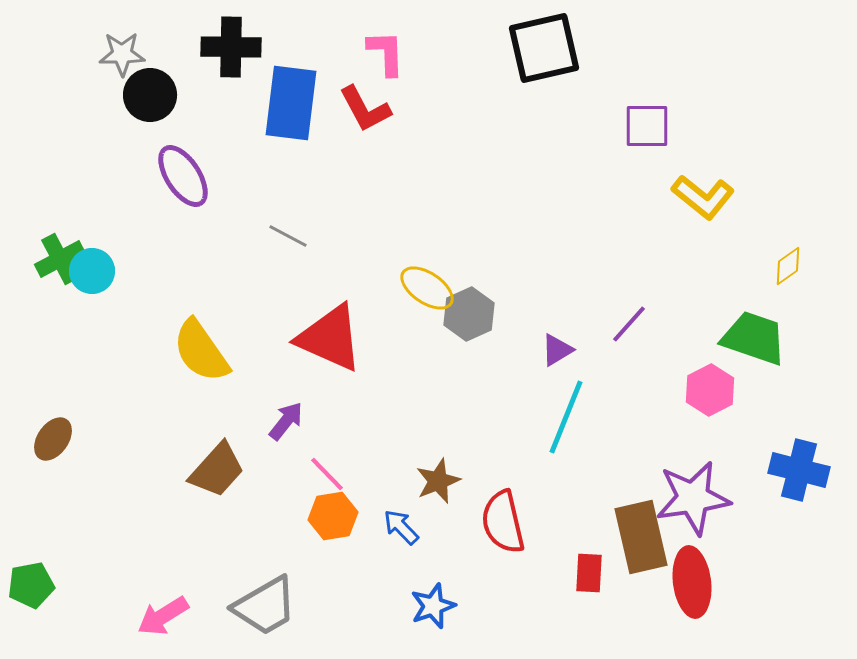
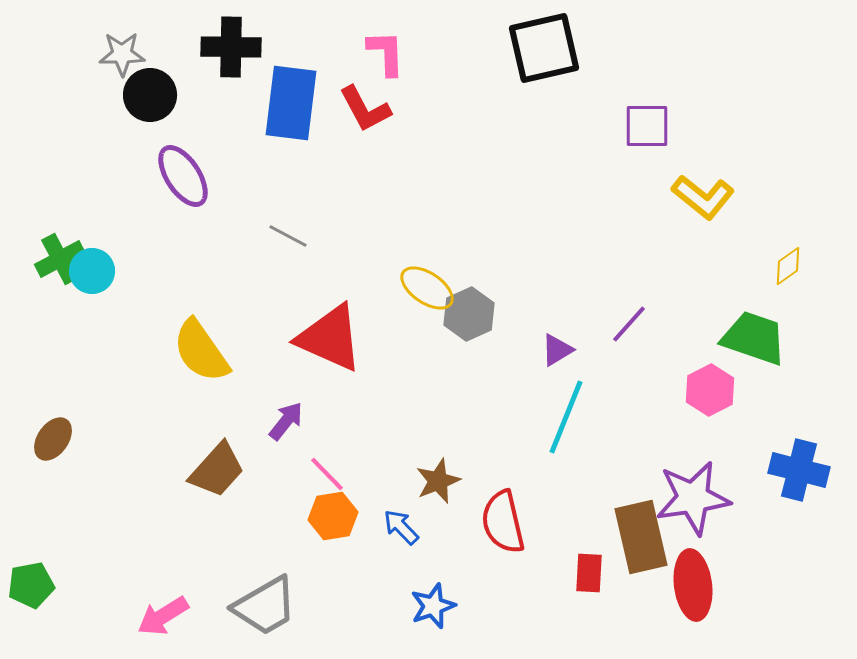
red ellipse: moved 1 px right, 3 px down
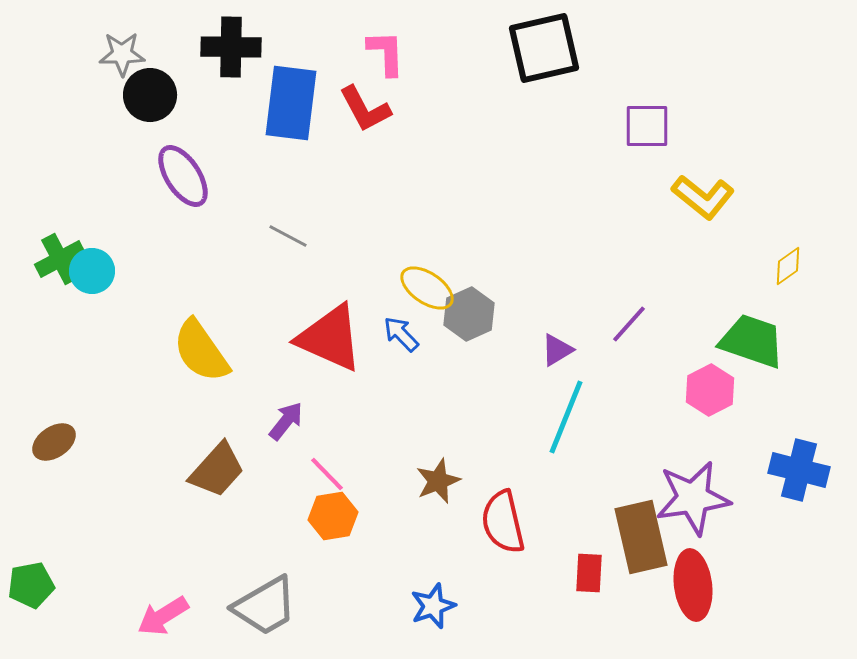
green trapezoid: moved 2 px left, 3 px down
brown ellipse: moved 1 px right, 3 px down; rotated 21 degrees clockwise
blue arrow: moved 193 px up
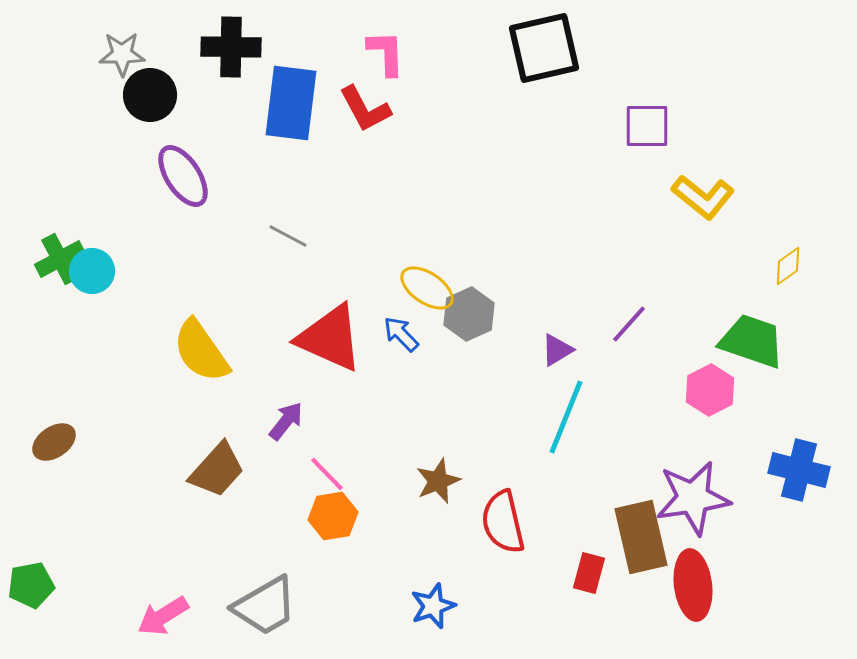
red rectangle: rotated 12 degrees clockwise
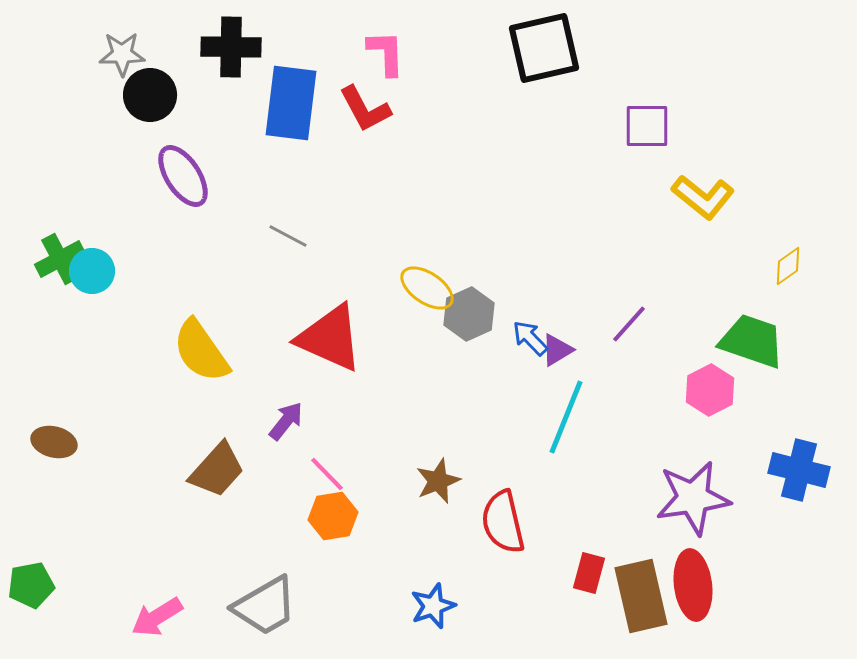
blue arrow: moved 129 px right, 4 px down
brown ellipse: rotated 48 degrees clockwise
brown rectangle: moved 59 px down
pink arrow: moved 6 px left, 1 px down
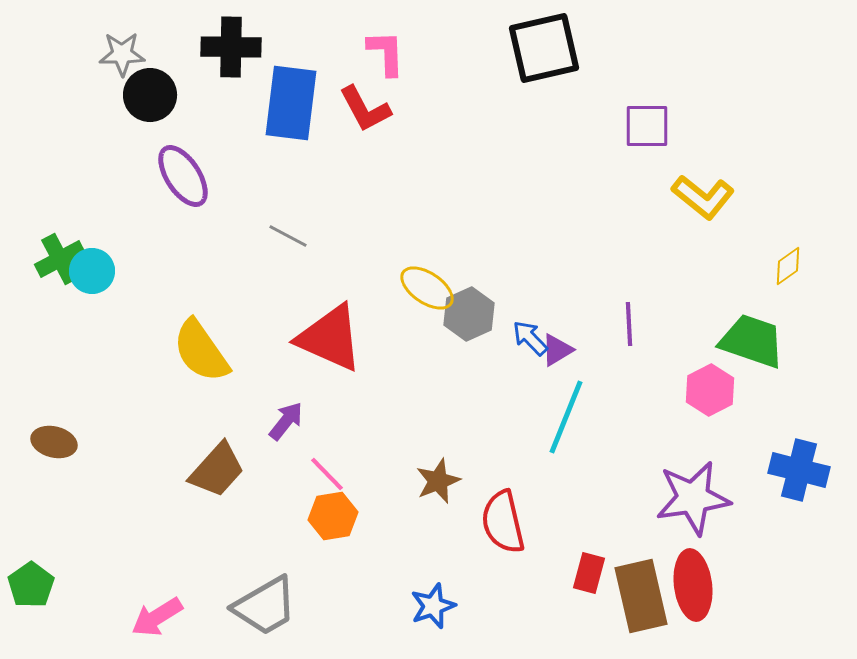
purple line: rotated 45 degrees counterclockwise
green pentagon: rotated 24 degrees counterclockwise
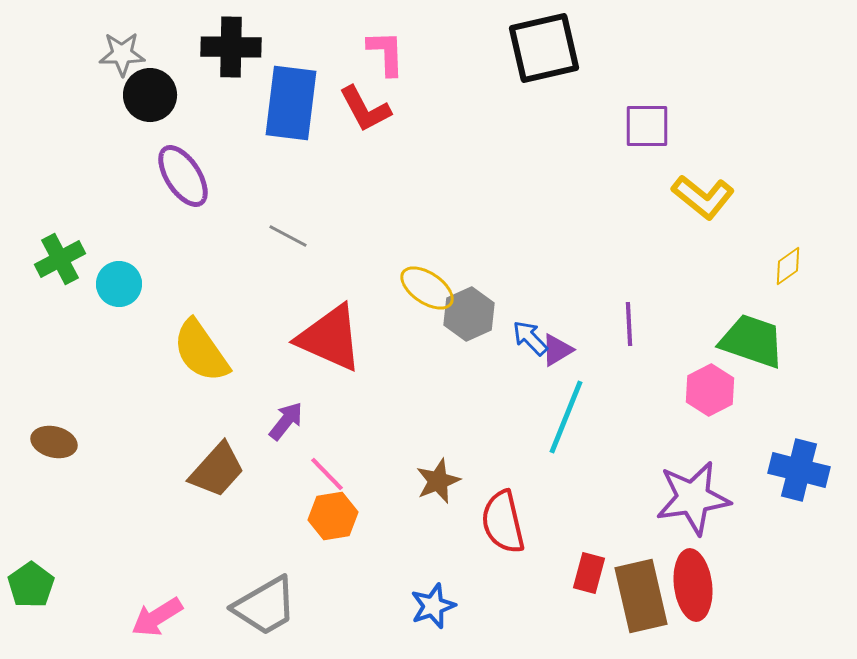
cyan circle: moved 27 px right, 13 px down
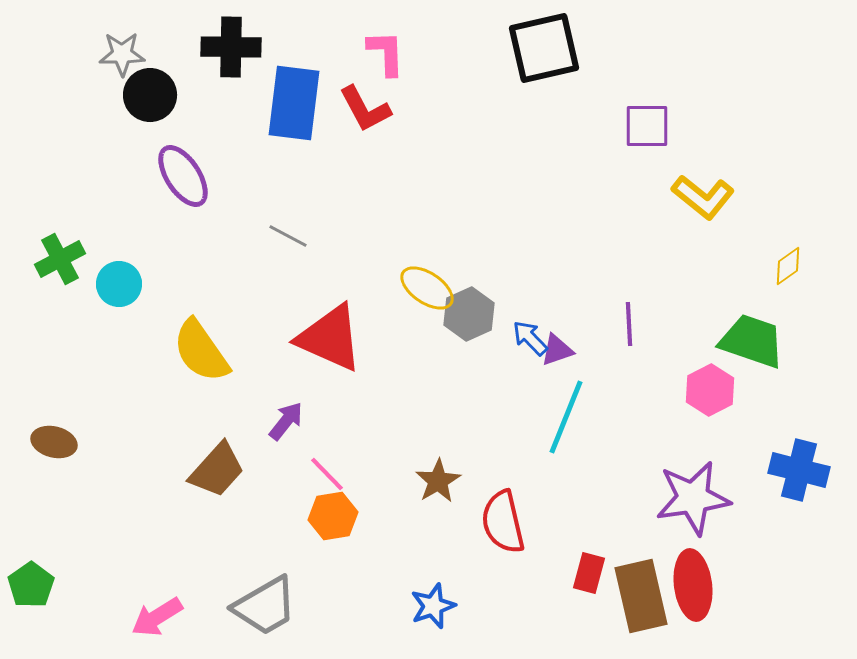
blue rectangle: moved 3 px right
purple triangle: rotated 12 degrees clockwise
brown star: rotated 9 degrees counterclockwise
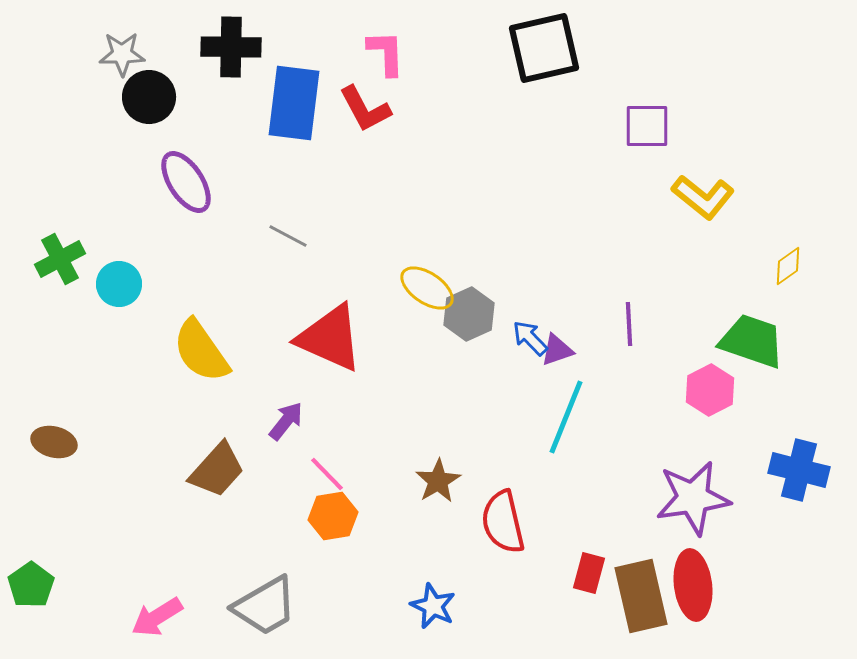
black circle: moved 1 px left, 2 px down
purple ellipse: moved 3 px right, 6 px down
blue star: rotated 27 degrees counterclockwise
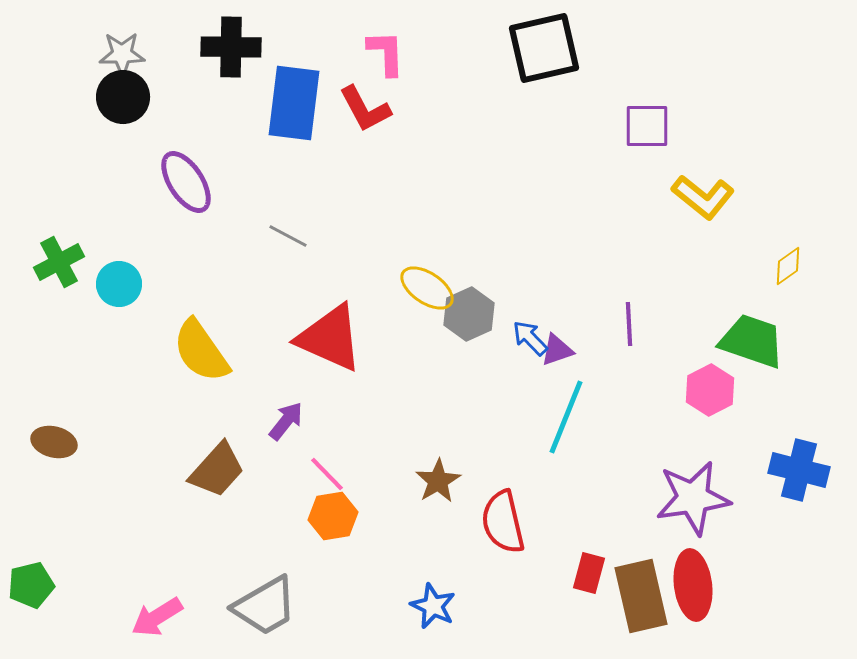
black circle: moved 26 px left
green cross: moved 1 px left, 3 px down
green pentagon: rotated 21 degrees clockwise
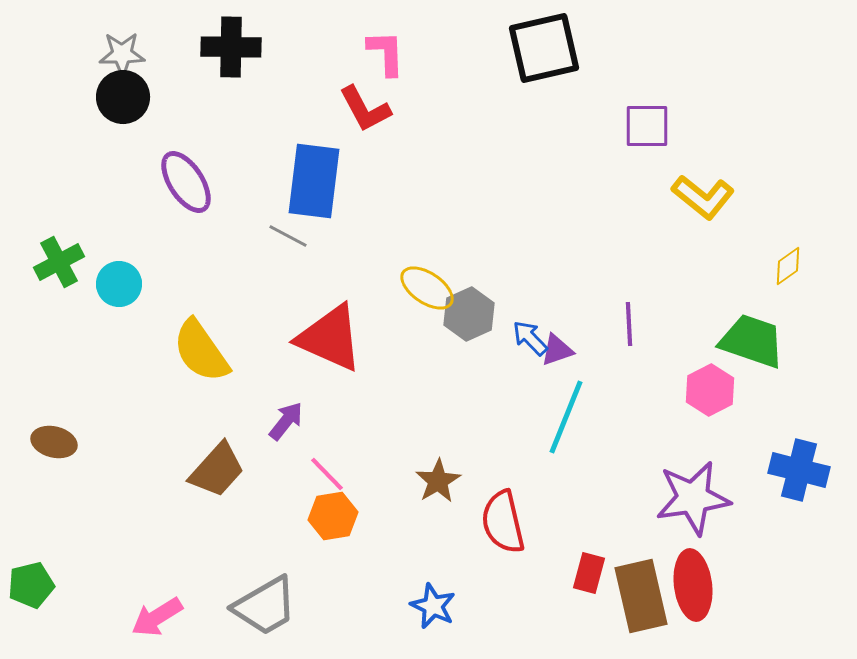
blue rectangle: moved 20 px right, 78 px down
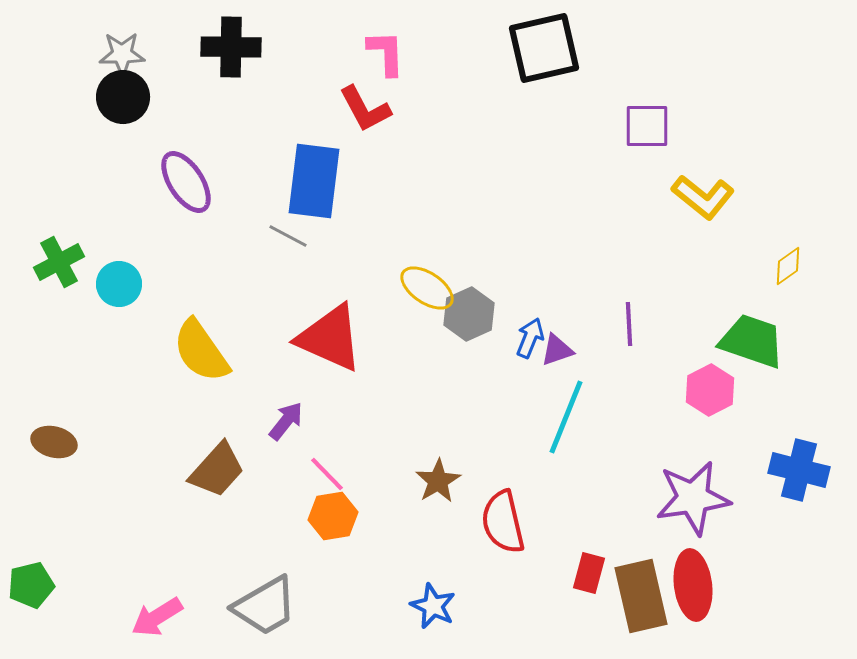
blue arrow: rotated 66 degrees clockwise
